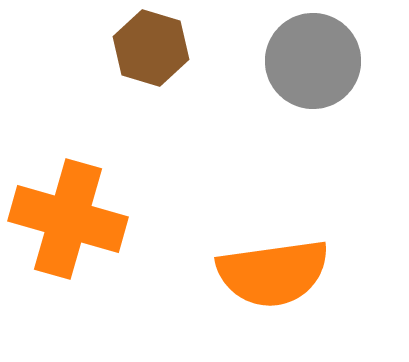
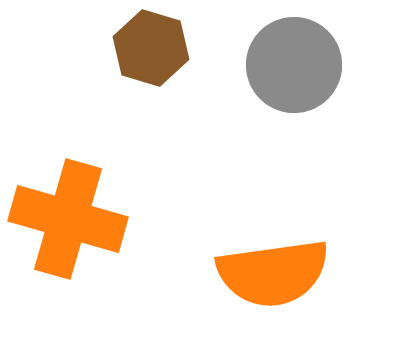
gray circle: moved 19 px left, 4 px down
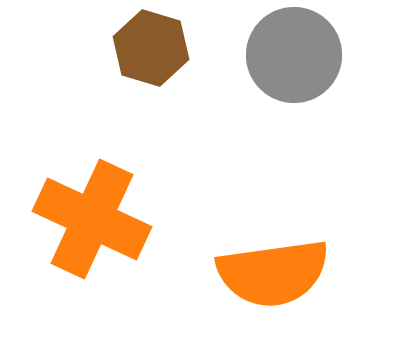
gray circle: moved 10 px up
orange cross: moved 24 px right; rotated 9 degrees clockwise
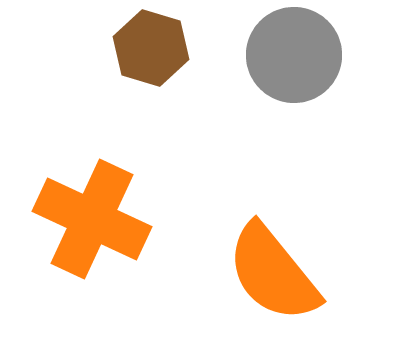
orange semicircle: rotated 59 degrees clockwise
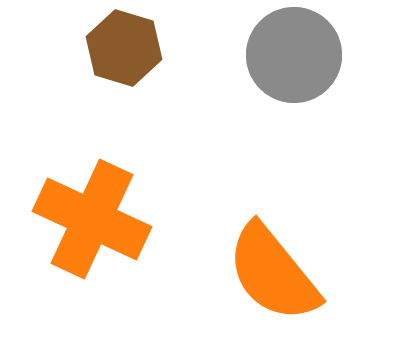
brown hexagon: moved 27 px left
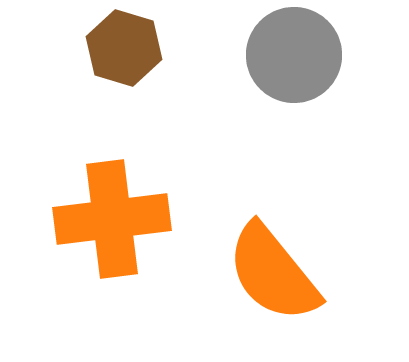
orange cross: moved 20 px right; rotated 32 degrees counterclockwise
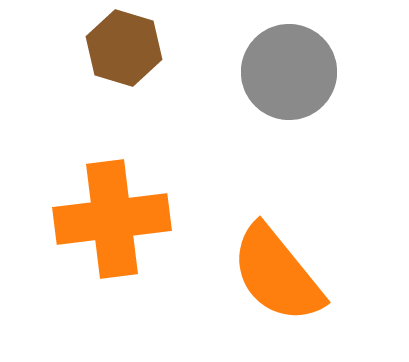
gray circle: moved 5 px left, 17 px down
orange semicircle: moved 4 px right, 1 px down
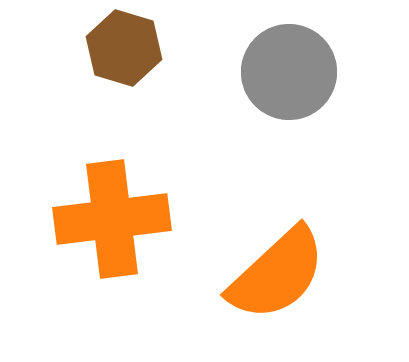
orange semicircle: rotated 94 degrees counterclockwise
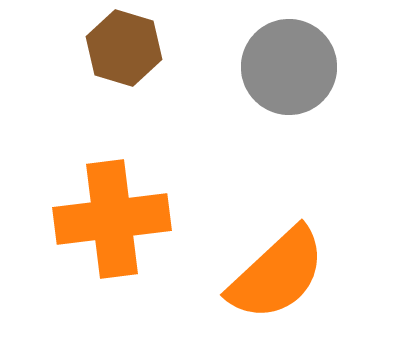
gray circle: moved 5 px up
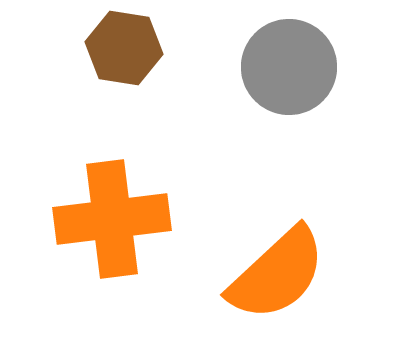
brown hexagon: rotated 8 degrees counterclockwise
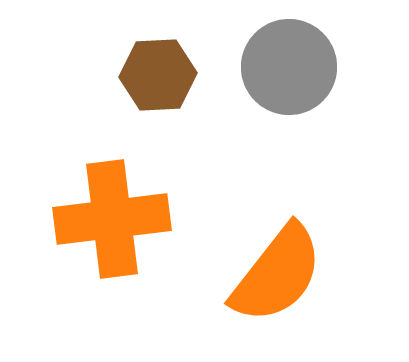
brown hexagon: moved 34 px right, 27 px down; rotated 12 degrees counterclockwise
orange semicircle: rotated 9 degrees counterclockwise
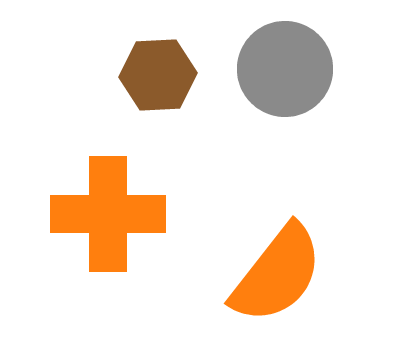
gray circle: moved 4 px left, 2 px down
orange cross: moved 4 px left, 5 px up; rotated 7 degrees clockwise
